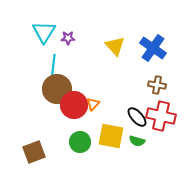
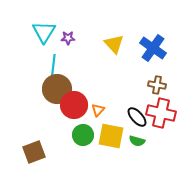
yellow triangle: moved 1 px left, 2 px up
orange triangle: moved 5 px right, 6 px down
red cross: moved 3 px up
green circle: moved 3 px right, 7 px up
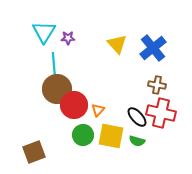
yellow triangle: moved 3 px right
blue cross: rotated 16 degrees clockwise
cyan line: moved 1 px right, 2 px up; rotated 12 degrees counterclockwise
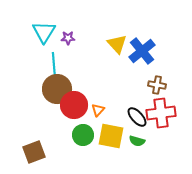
blue cross: moved 11 px left, 3 px down
red cross: rotated 20 degrees counterclockwise
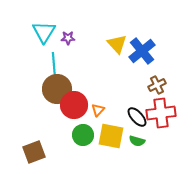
brown cross: rotated 36 degrees counterclockwise
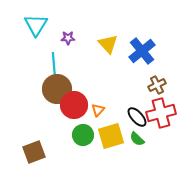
cyan triangle: moved 8 px left, 7 px up
yellow triangle: moved 9 px left
red cross: rotated 8 degrees counterclockwise
yellow square: rotated 28 degrees counterclockwise
green semicircle: moved 2 px up; rotated 28 degrees clockwise
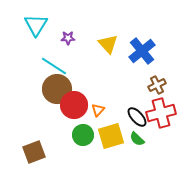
cyan line: rotated 52 degrees counterclockwise
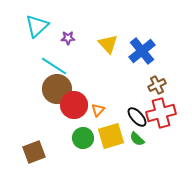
cyan triangle: moved 1 px right, 1 px down; rotated 15 degrees clockwise
green circle: moved 3 px down
